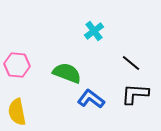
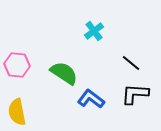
green semicircle: moved 3 px left; rotated 12 degrees clockwise
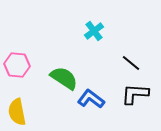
green semicircle: moved 5 px down
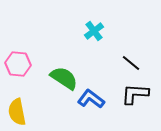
pink hexagon: moved 1 px right, 1 px up
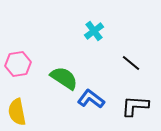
pink hexagon: rotated 15 degrees counterclockwise
black L-shape: moved 12 px down
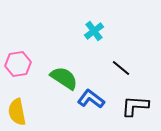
black line: moved 10 px left, 5 px down
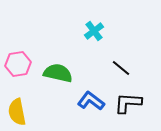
green semicircle: moved 6 px left, 5 px up; rotated 20 degrees counterclockwise
blue L-shape: moved 2 px down
black L-shape: moved 7 px left, 3 px up
